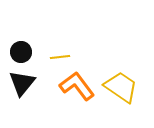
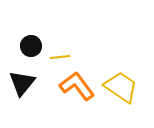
black circle: moved 10 px right, 6 px up
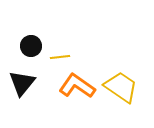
orange L-shape: rotated 18 degrees counterclockwise
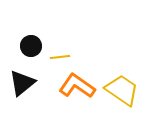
black triangle: rotated 12 degrees clockwise
yellow trapezoid: moved 1 px right, 3 px down
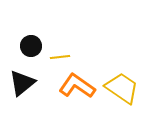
yellow trapezoid: moved 2 px up
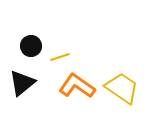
yellow line: rotated 12 degrees counterclockwise
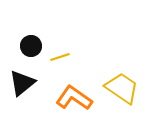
orange L-shape: moved 3 px left, 12 px down
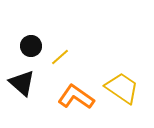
yellow line: rotated 24 degrees counterclockwise
black triangle: rotated 40 degrees counterclockwise
orange L-shape: moved 2 px right, 1 px up
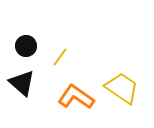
black circle: moved 5 px left
yellow line: rotated 12 degrees counterclockwise
